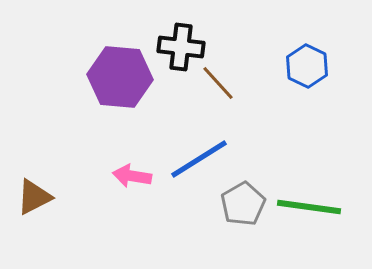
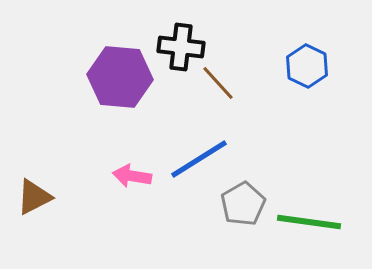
green line: moved 15 px down
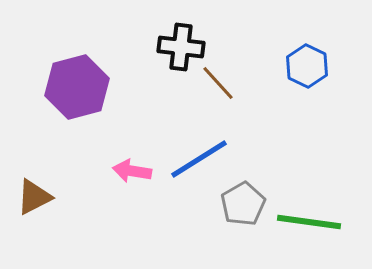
purple hexagon: moved 43 px left, 10 px down; rotated 20 degrees counterclockwise
pink arrow: moved 5 px up
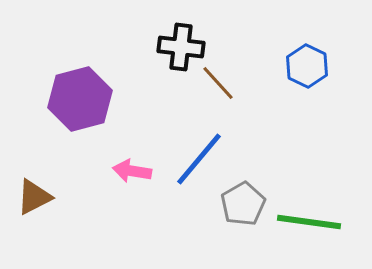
purple hexagon: moved 3 px right, 12 px down
blue line: rotated 18 degrees counterclockwise
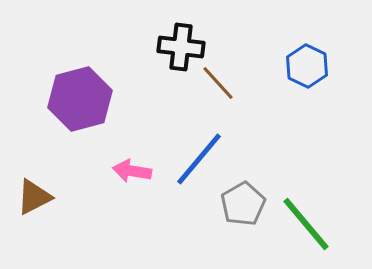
green line: moved 3 px left, 2 px down; rotated 42 degrees clockwise
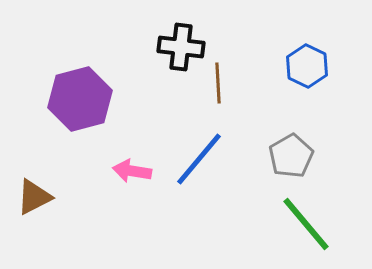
brown line: rotated 39 degrees clockwise
gray pentagon: moved 48 px right, 48 px up
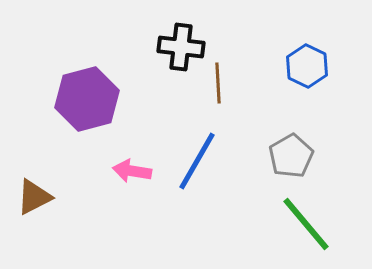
purple hexagon: moved 7 px right
blue line: moved 2 px left, 2 px down; rotated 10 degrees counterclockwise
